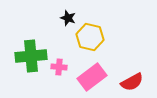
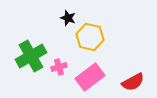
green cross: rotated 24 degrees counterclockwise
pink cross: rotated 21 degrees counterclockwise
pink rectangle: moved 2 px left
red semicircle: moved 1 px right
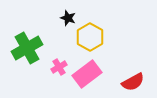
yellow hexagon: rotated 16 degrees clockwise
green cross: moved 4 px left, 8 px up
pink cross: rotated 14 degrees counterclockwise
pink rectangle: moved 3 px left, 3 px up
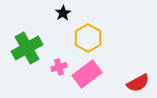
black star: moved 5 px left, 5 px up; rotated 21 degrees clockwise
yellow hexagon: moved 2 px left, 1 px down
pink cross: rotated 14 degrees clockwise
red semicircle: moved 5 px right, 1 px down
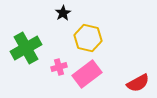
yellow hexagon: rotated 16 degrees counterclockwise
green cross: moved 1 px left
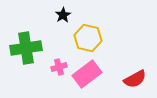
black star: moved 2 px down
green cross: rotated 20 degrees clockwise
red semicircle: moved 3 px left, 4 px up
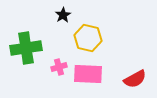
pink rectangle: moved 1 px right; rotated 40 degrees clockwise
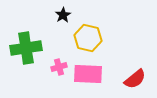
red semicircle: rotated 10 degrees counterclockwise
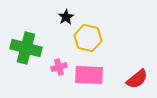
black star: moved 3 px right, 2 px down
green cross: rotated 24 degrees clockwise
pink rectangle: moved 1 px right, 1 px down
red semicircle: moved 2 px right
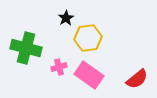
black star: moved 1 px down
yellow hexagon: rotated 20 degrees counterclockwise
pink rectangle: rotated 32 degrees clockwise
